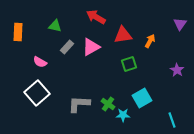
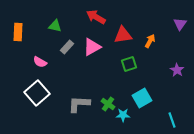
pink triangle: moved 1 px right
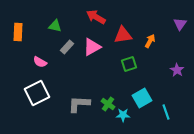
white square: rotated 15 degrees clockwise
cyan line: moved 6 px left, 8 px up
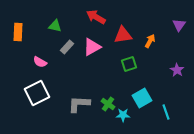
purple triangle: moved 1 px left, 1 px down
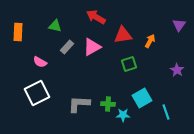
green cross: rotated 32 degrees counterclockwise
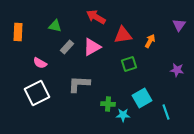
pink semicircle: moved 1 px down
purple star: rotated 24 degrees counterclockwise
gray L-shape: moved 20 px up
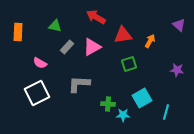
purple triangle: rotated 24 degrees counterclockwise
cyan line: rotated 35 degrees clockwise
